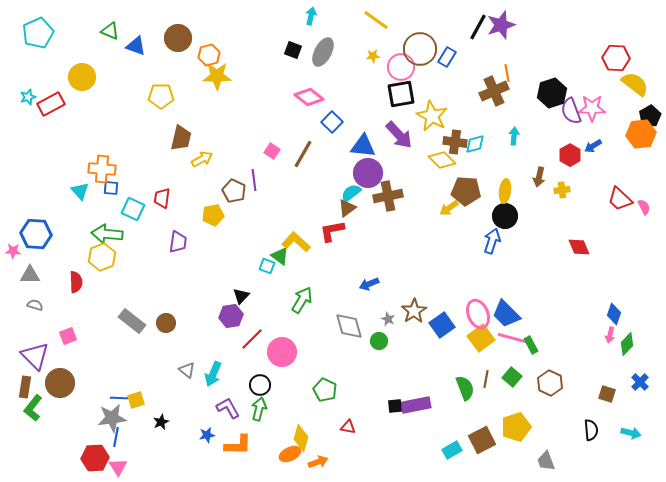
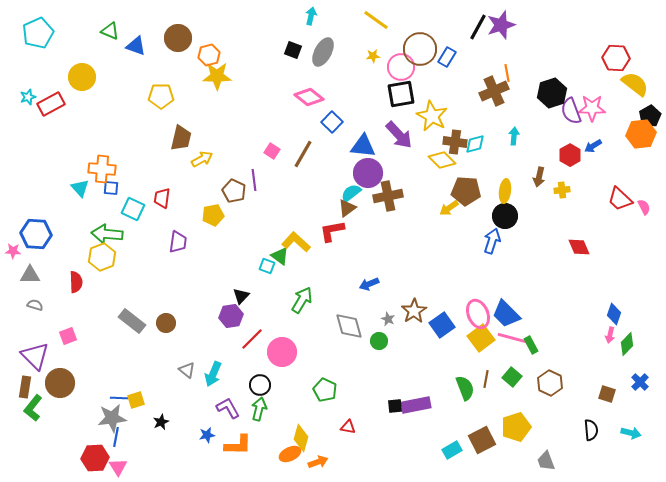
cyan triangle at (80, 191): moved 3 px up
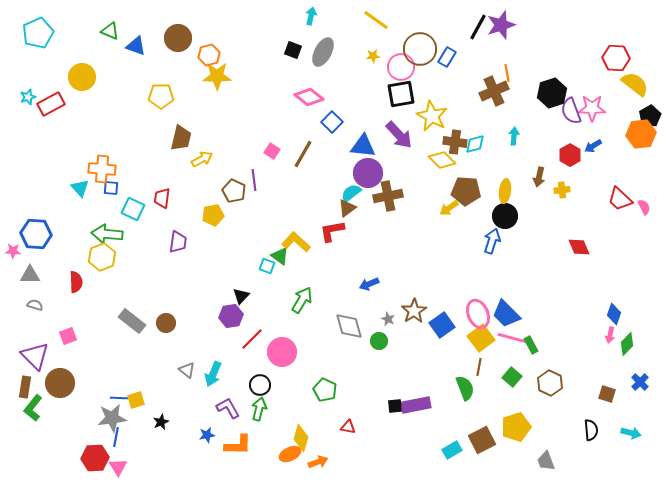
brown line at (486, 379): moved 7 px left, 12 px up
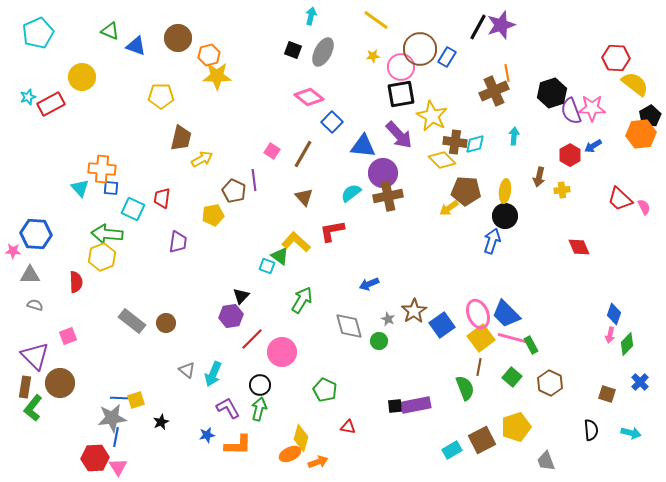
purple circle at (368, 173): moved 15 px right
brown triangle at (347, 208): moved 43 px left, 11 px up; rotated 36 degrees counterclockwise
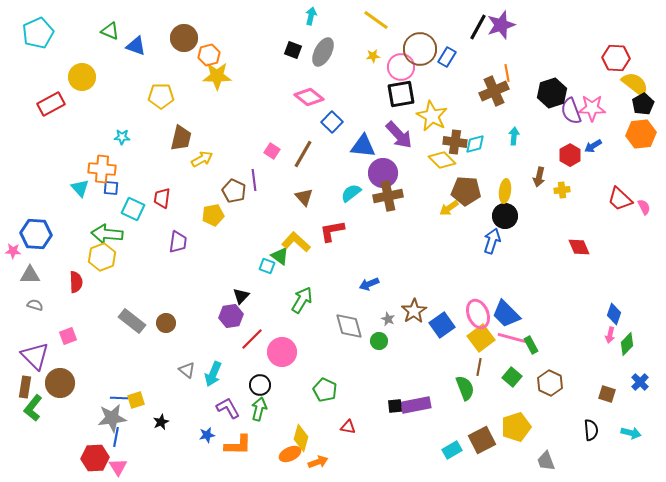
brown circle at (178, 38): moved 6 px right
cyan star at (28, 97): moved 94 px right, 40 px down; rotated 21 degrees clockwise
black pentagon at (650, 116): moved 7 px left, 12 px up
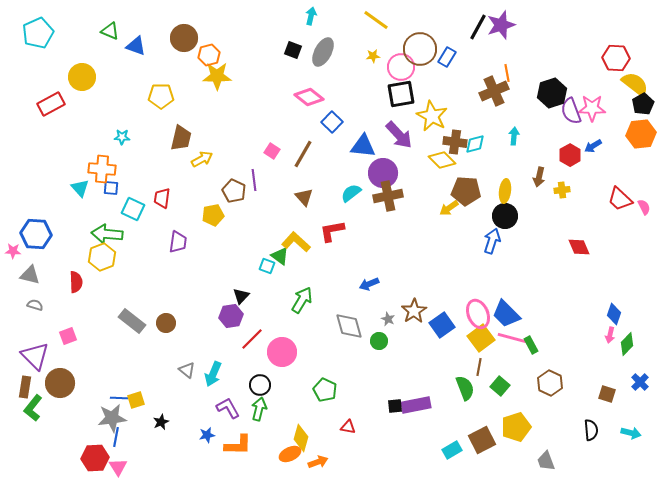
gray triangle at (30, 275): rotated 15 degrees clockwise
green square at (512, 377): moved 12 px left, 9 px down
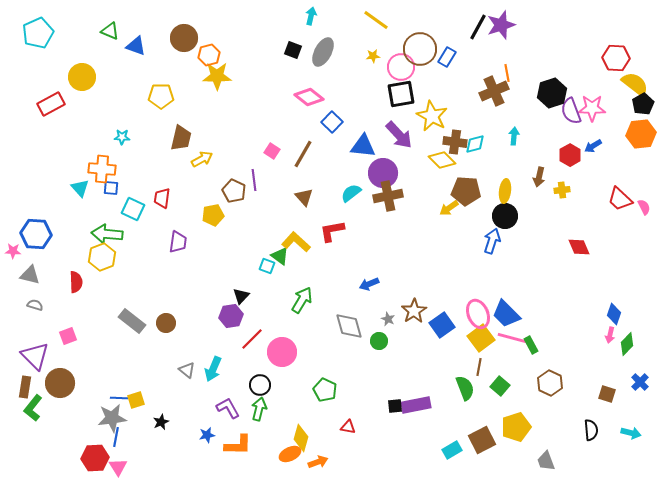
cyan arrow at (213, 374): moved 5 px up
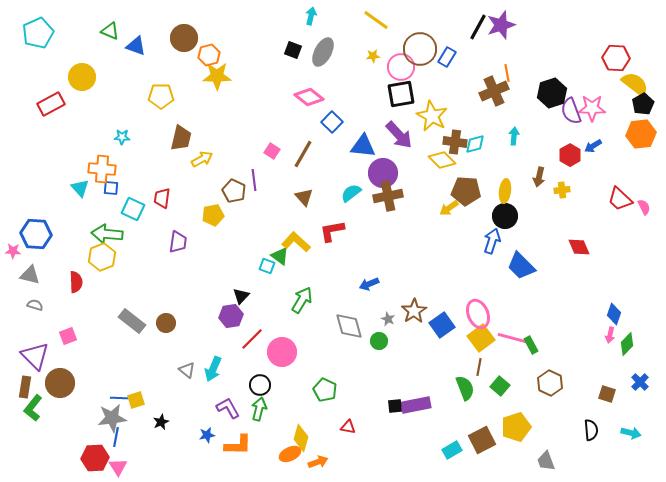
blue trapezoid at (506, 314): moved 15 px right, 48 px up
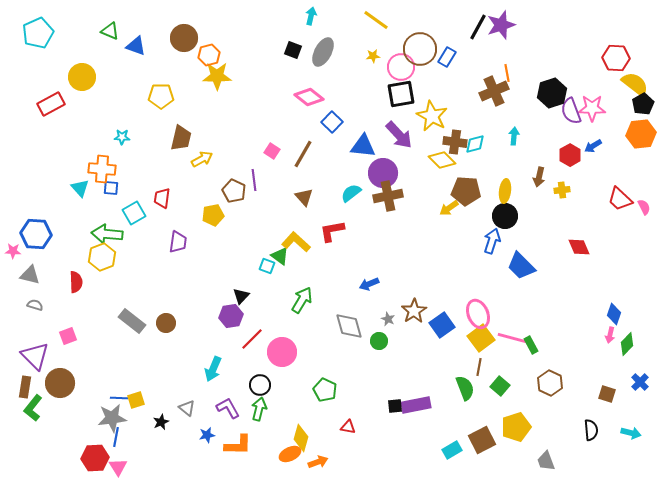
cyan square at (133, 209): moved 1 px right, 4 px down; rotated 35 degrees clockwise
gray triangle at (187, 370): moved 38 px down
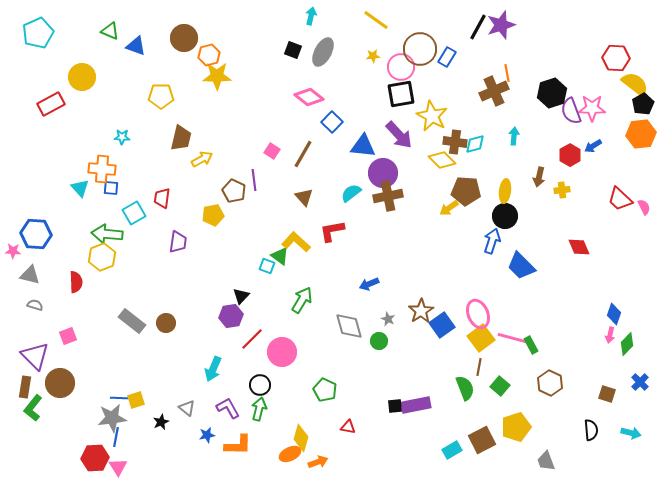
brown star at (414, 311): moved 7 px right
